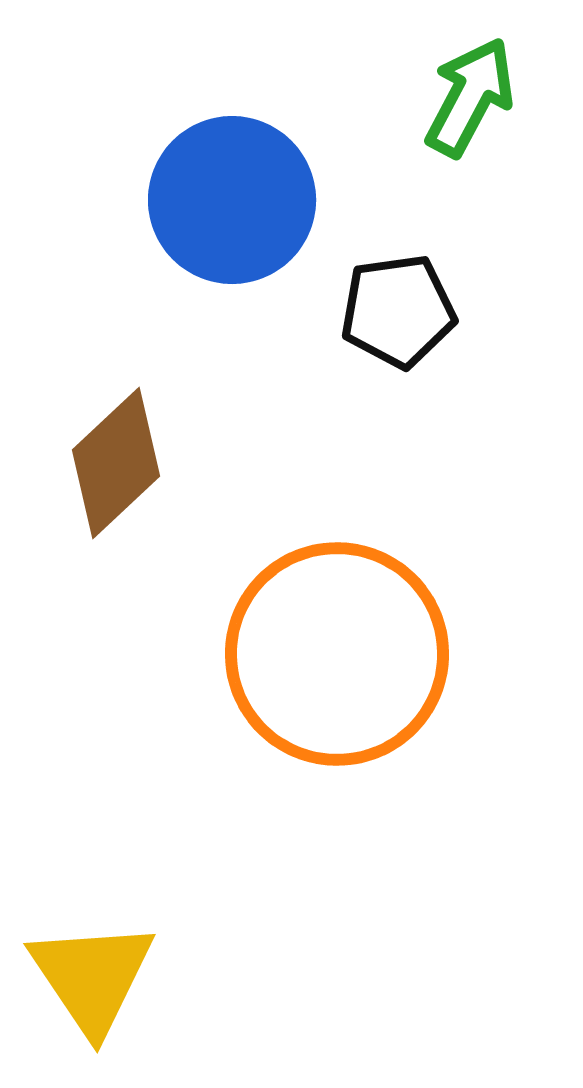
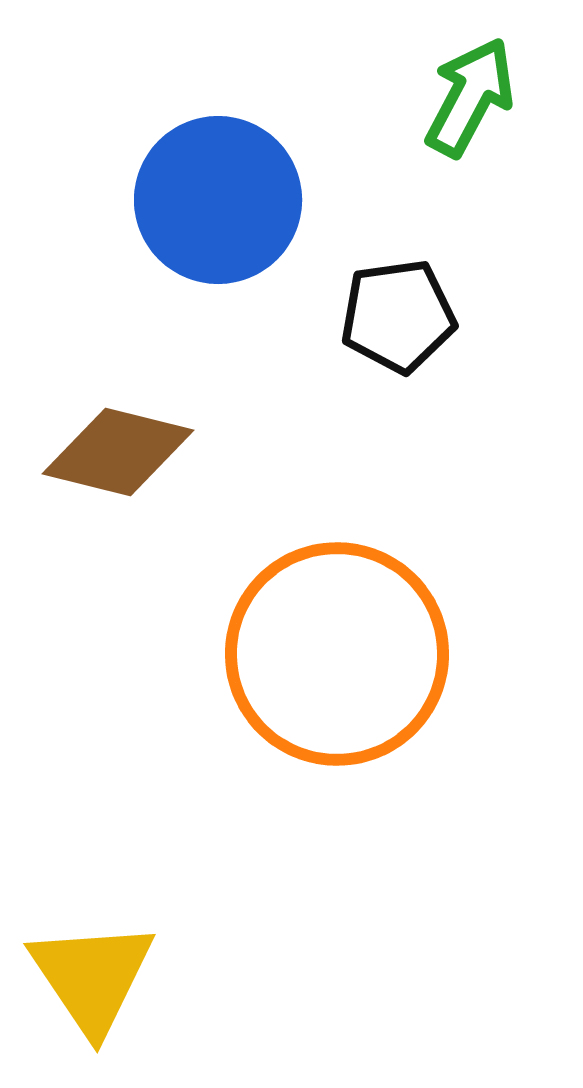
blue circle: moved 14 px left
black pentagon: moved 5 px down
brown diamond: moved 2 px right, 11 px up; rotated 57 degrees clockwise
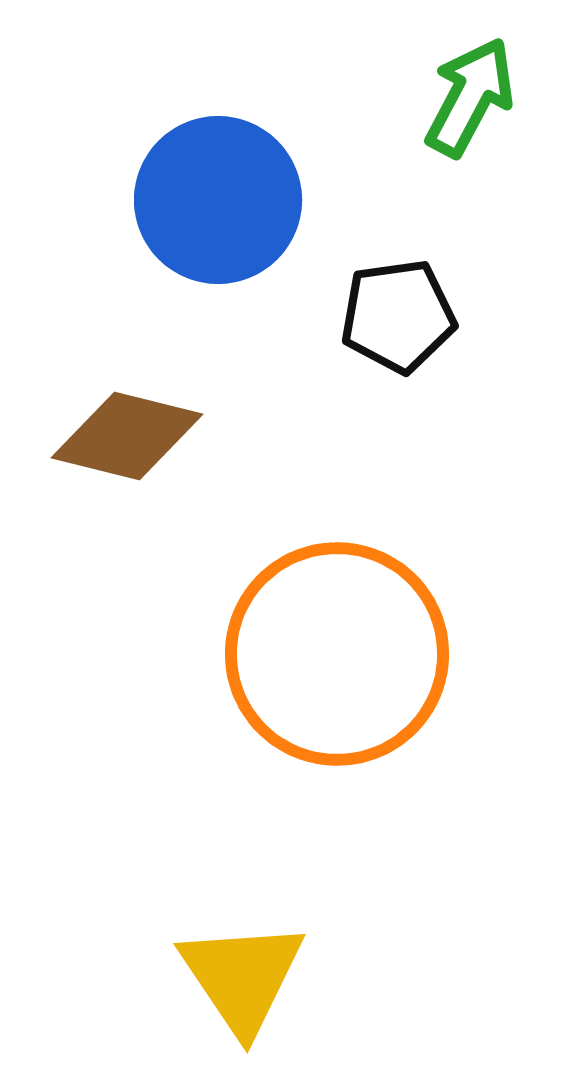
brown diamond: moved 9 px right, 16 px up
yellow triangle: moved 150 px right
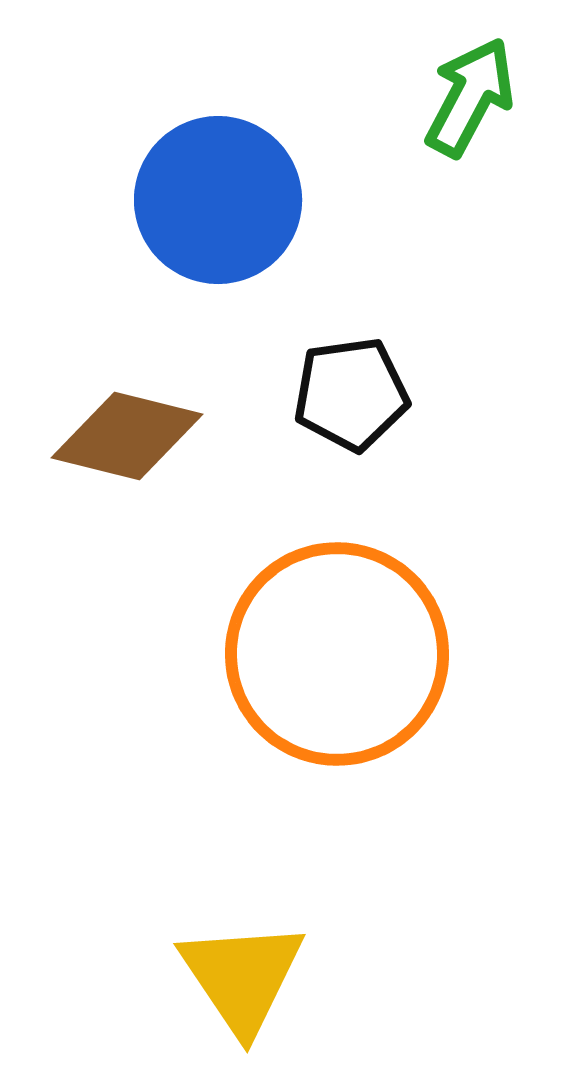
black pentagon: moved 47 px left, 78 px down
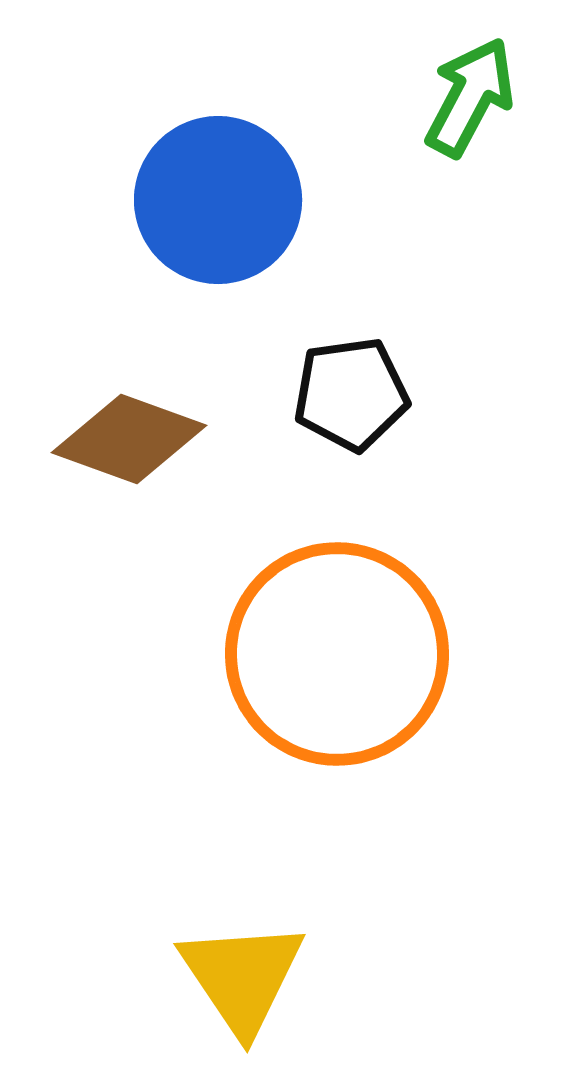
brown diamond: moved 2 px right, 3 px down; rotated 6 degrees clockwise
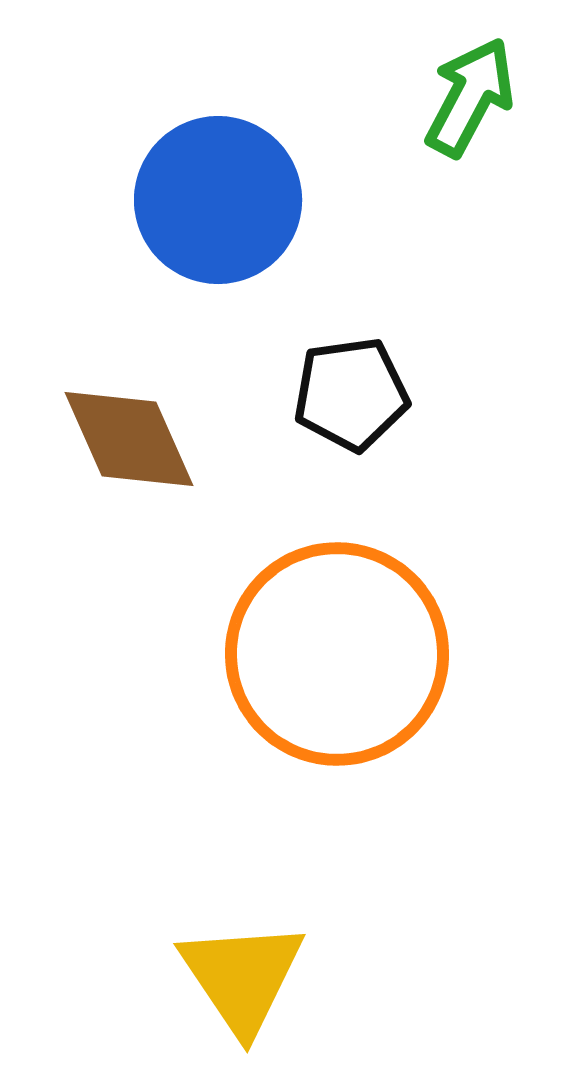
brown diamond: rotated 46 degrees clockwise
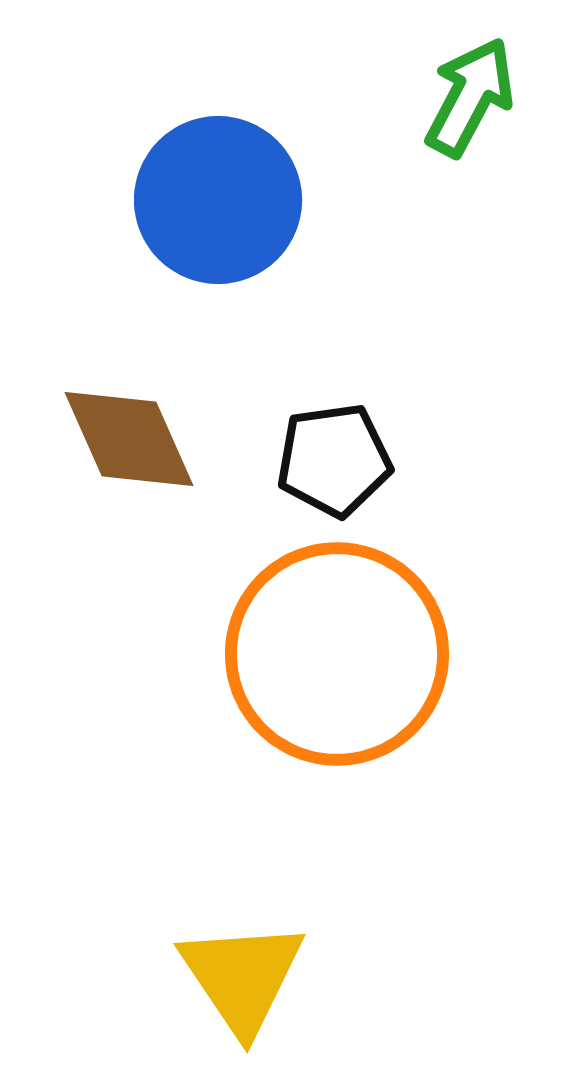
black pentagon: moved 17 px left, 66 px down
